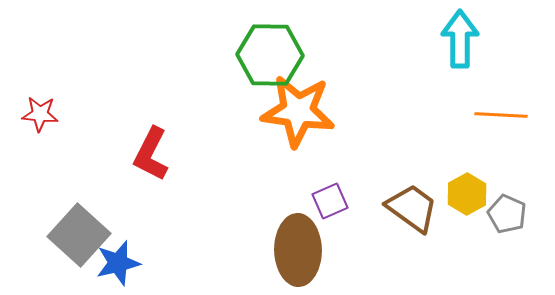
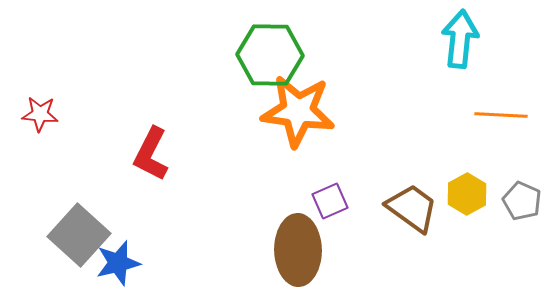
cyan arrow: rotated 6 degrees clockwise
gray pentagon: moved 15 px right, 13 px up
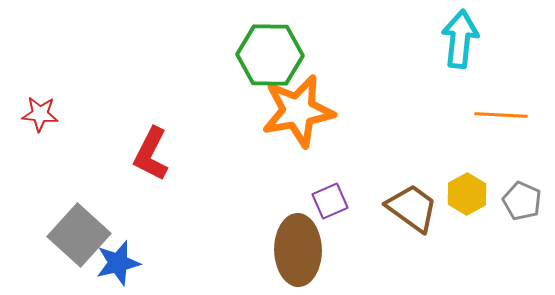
orange star: rotated 18 degrees counterclockwise
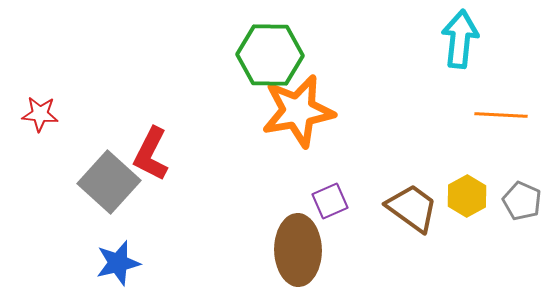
yellow hexagon: moved 2 px down
gray square: moved 30 px right, 53 px up
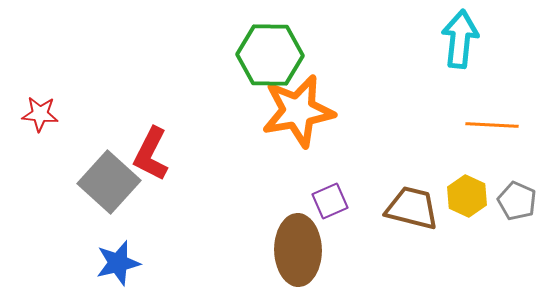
orange line: moved 9 px left, 10 px down
yellow hexagon: rotated 6 degrees counterclockwise
gray pentagon: moved 5 px left
brown trapezoid: rotated 22 degrees counterclockwise
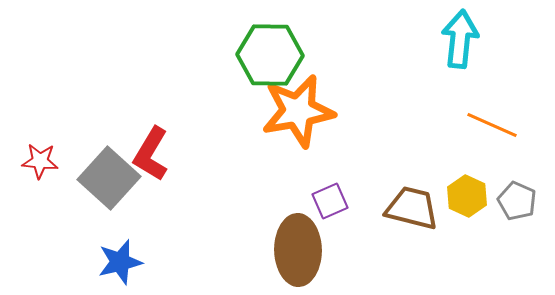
red star: moved 47 px down
orange line: rotated 21 degrees clockwise
red L-shape: rotated 4 degrees clockwise
gray square: moved 4 px up
blue star: moved 2 px right, 1 px up
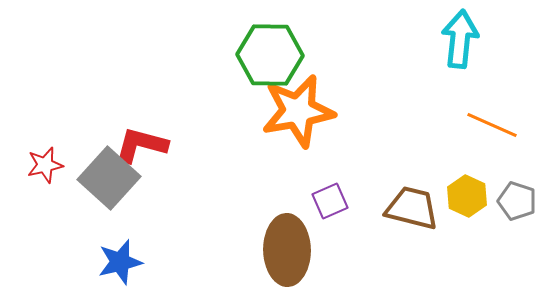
red L-shape: moved 10 px left, 9 px up; rotated 74 degrees clockwise
red star: moved 5 px right, 4 px down; rotated 18 degrees counterclockwise
gray pentagon: rotated 6 degrees counterclockwise
brown ellipse: moved 11 px left
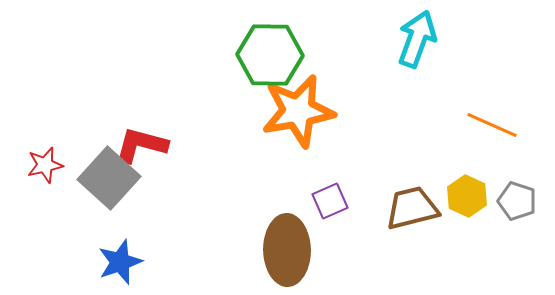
cyan arrow: moved 43 px left; rotated 14 degrees clockwise
brown trapezoid: rotated 28 degrees counterclockwise
blue star: rotated 6 degrees counterclockwise
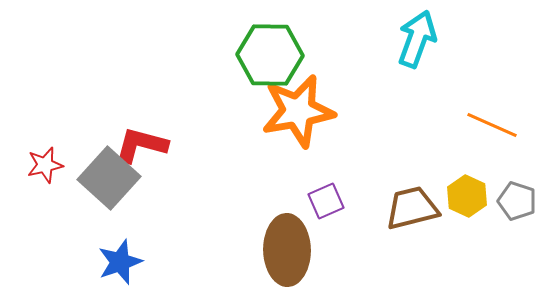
purple square: moved 4 px left
